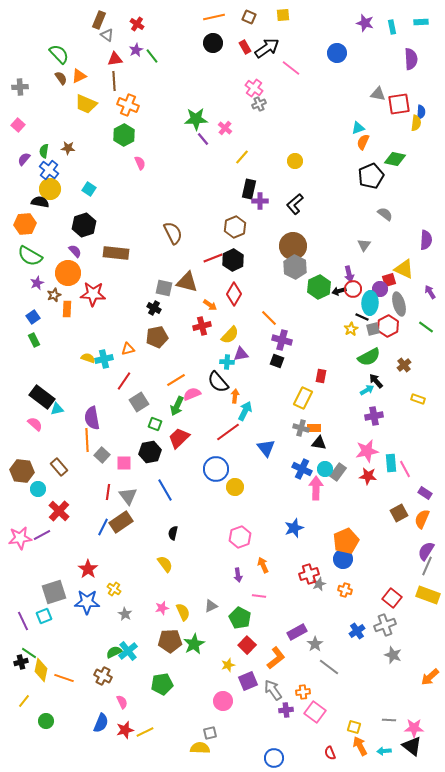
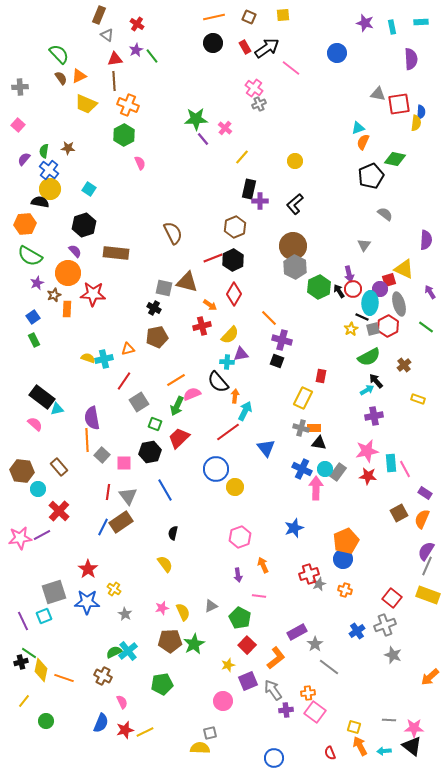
brown rectangle at (99, 20): moved 5 px up
black arrow at (339, 291): rotated 72 degrees clockwise
orange cross at (303, 692): moved 5 px right, 1 px down
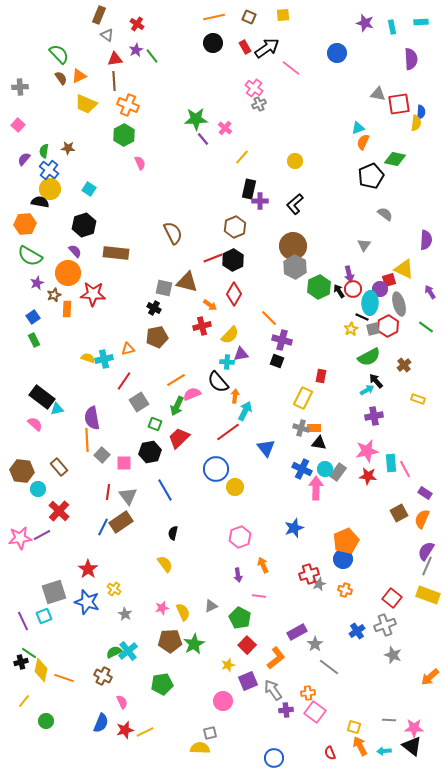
blue star at (87, 602): rotated 15 degrees clockwise
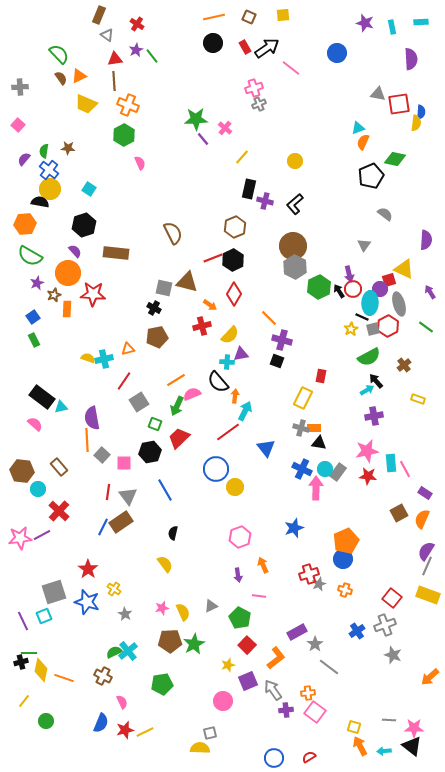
pink cross at (254, 88): rotated 36 degrees clockwise
purple cross at (260, 201): moved 5 px right; rotated 14 degrees clockwise
cyan triangle at (57, 409): moved 4 px right, 2 px up
green line at (29, 653): rotated 35 degrees counterclockwise
red semicircle at (330, 753): moved 21 px left, 4 px down; rotated 80 degrees clockwise
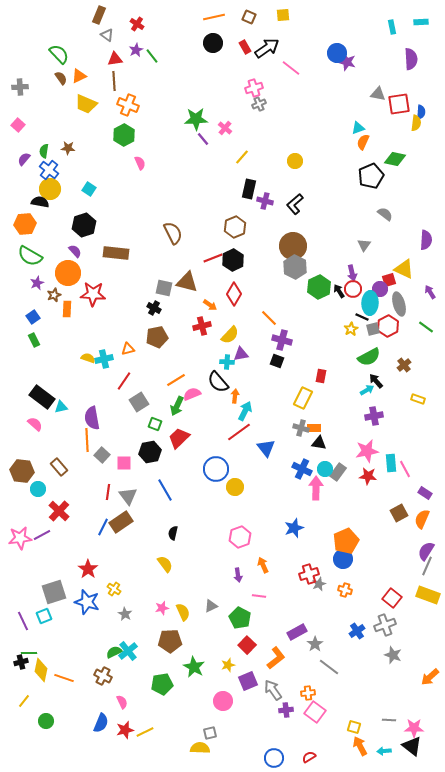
purple star at (365, 23): moved 18 px left, 39 px down
purple arrow at (349, 274): moved 3 px right, 1 px up
red line at (228, 432): moved 11 px right
green star at (194, 644): moved 23 px down; rotated 15 degrees counterclockwise
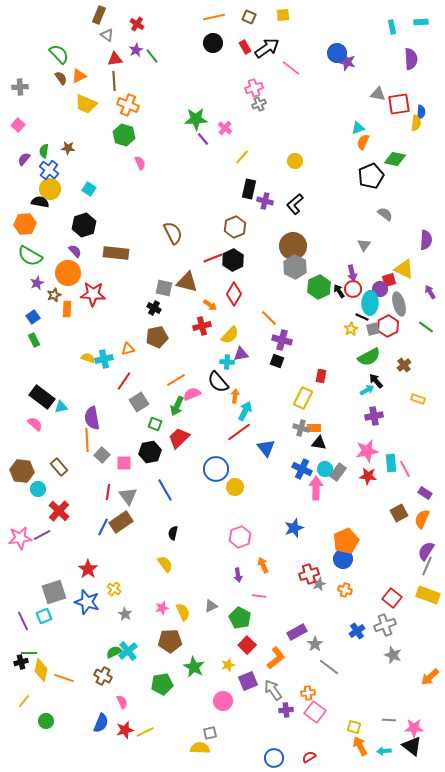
green hexagon at (124, 135): rotated 15 degrees counterclockwise
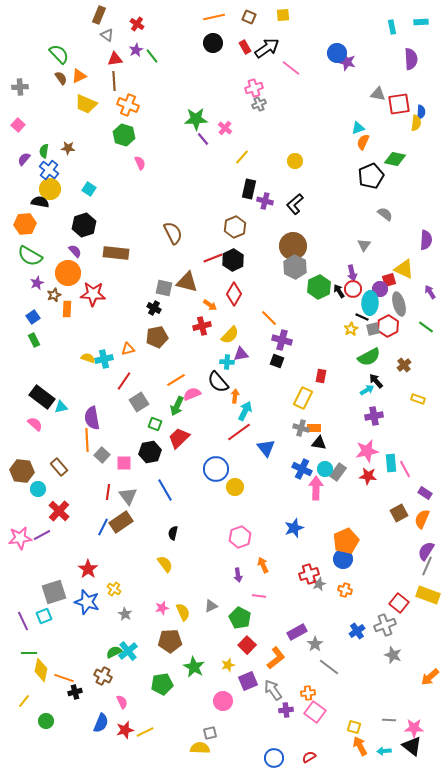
red square at (392, 598): moved 7 px right, 5 px down
black cross at (21, 662): moved 54 px right, 30 px down
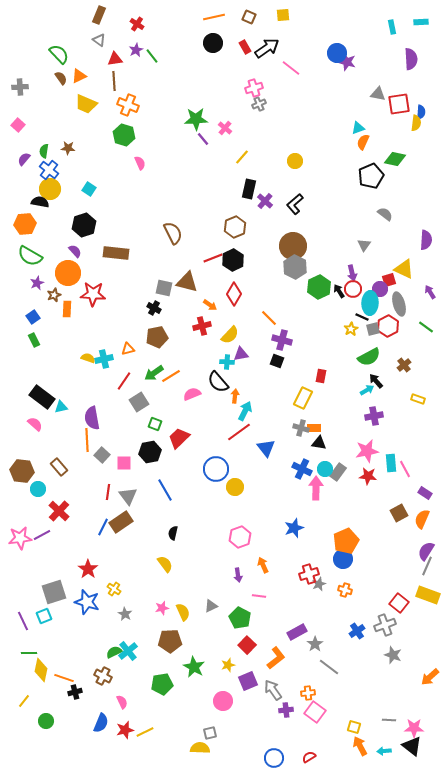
gray triangle at (107, 35): moved 8 px left, 5 px down
purple cross at (265, 201): rotated 28 degrees clockwise
orange line at (176, 380): moved 5 px left, 4 px up
green arrow at (177, 406): moved 23 px left, 33 px up; rotated 30 degrees clockwise
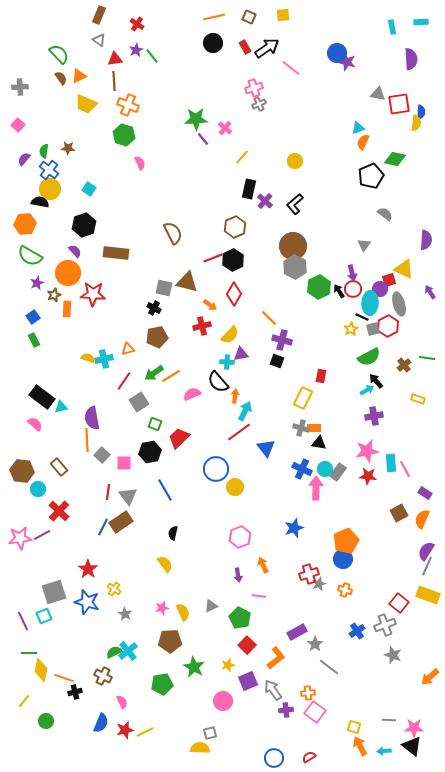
green line at (426, 327): moved 1 px right, 31 px down; rotated 28 degrees counterclockwise
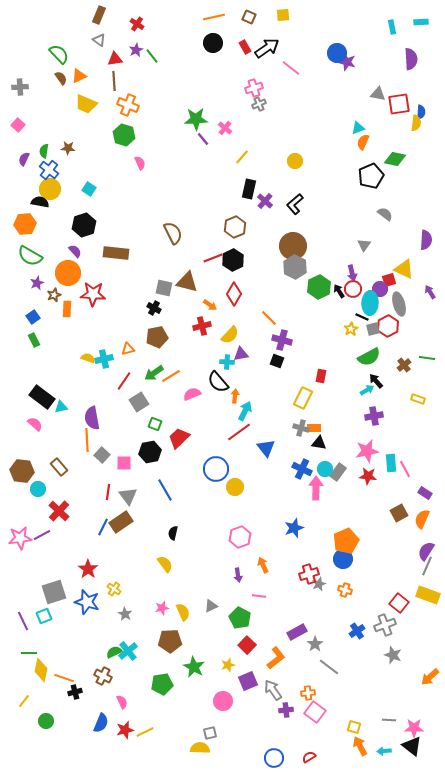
purple semicircle at (24, 159): rotated 16 degrees counterclockwise
